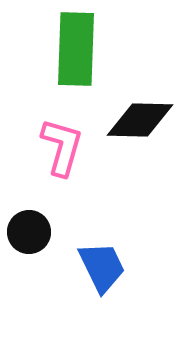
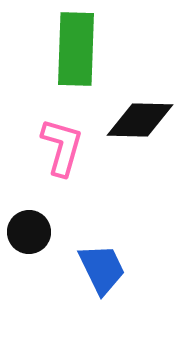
blue trapezoid: moved 2 px down
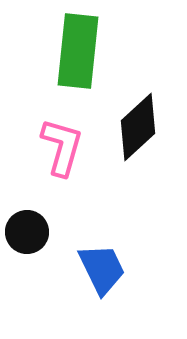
green rectangle: moved 2 px right, 2 px down; rotated 4 degrees clockwise
black diamond: moved 2 px left, 7 px down; rotated 44 degrees counterclockwise
black circle: moved 2 px left
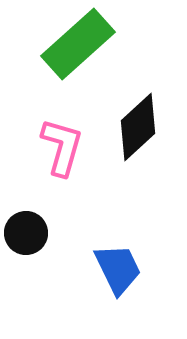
green rectangle: moved 7 px up; rotated 42 degrees clockwise
black circle: moved 1 px left, 1 px down
blue trapezoid: moved 16 px right
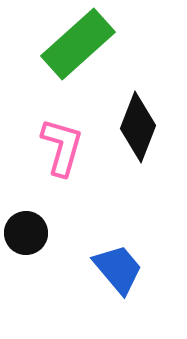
black diamond: rotated 26 degrees counterclockwise
blue trapezoid: rotated 14 degrees counterclockwise
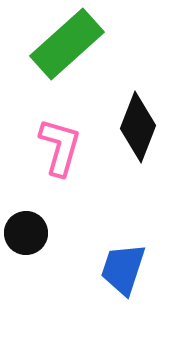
green rectangle: moved 11 px left
pink L-shape: moved 2 px left
blue trapezoid: moved 5 px right; rotated 122 degrees counterclockwise
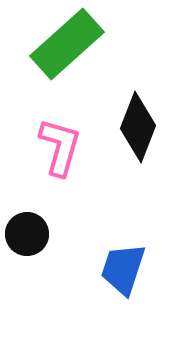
black circle: moved 1 px right, 1 px down
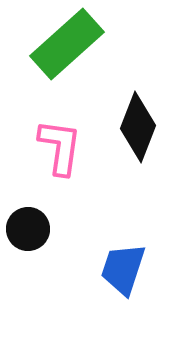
pink L-shape: rotated 8 degrees counterclockwise
black circle: moved 1 px right, 5 px up
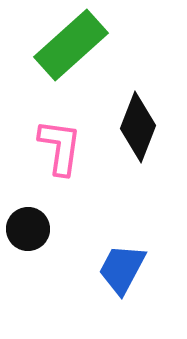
green rectangle: moved 4 px right, 1 px down
blue trapezoid: moved 1 px left; rotated 10 degrees clockwise
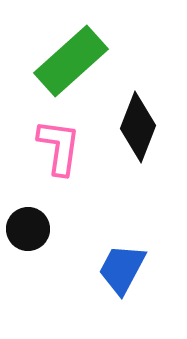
green rectangle: moved 16 px down
pink L-shape: moved 1 px left
